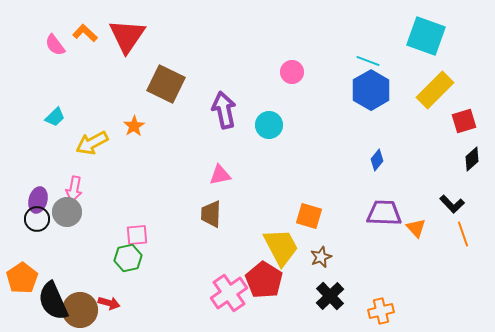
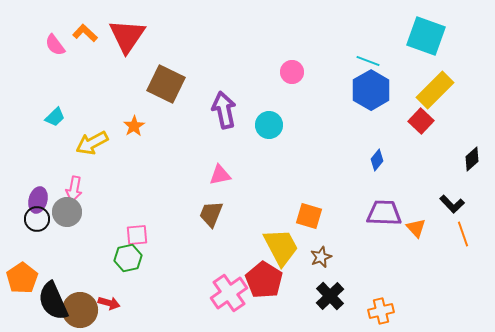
red square: moved 43 px left; rotated 30 degrees counterclockwise
brown trapezoid: rotated 20 degrees clockwise
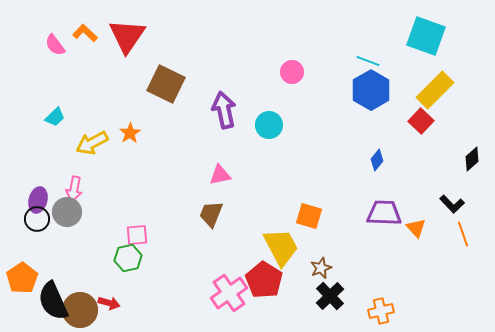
orange star: moved 4 px left, 7 px down
brown star: moved 11 px down
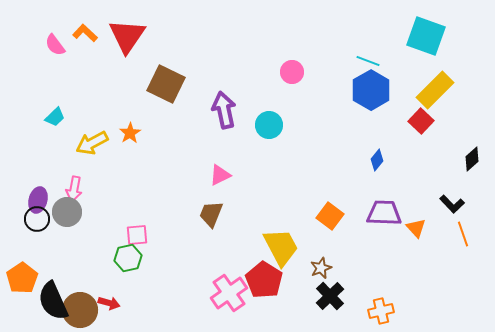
pink triangle: rotated 15 degrees counterclockwise
orange square: moved 21 px right; rotated 20 degrees clockwise
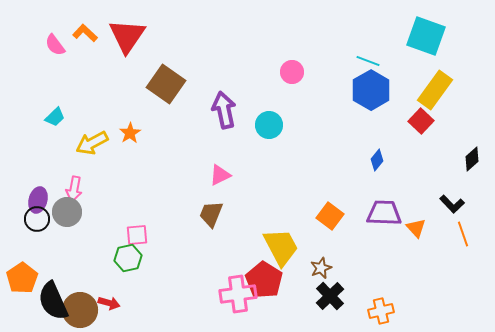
brown square: rotated 9 degrees clockwise
yellow rectangle: rotated 9 degrees counterclockwise
pink cross: moved 9 px right, 1 px down; rotated 27 degrees clockwise
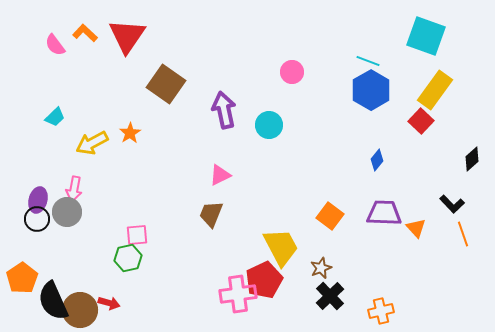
red pentagon: rotated 15 degrees clockwise
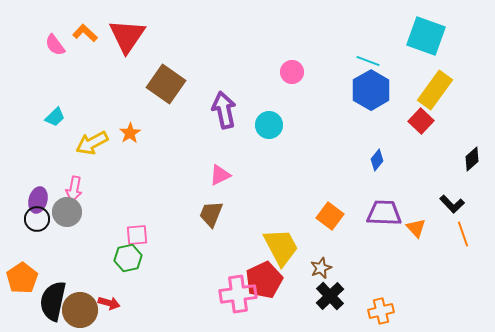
black semicircle: rotated 36 degrees clockwise
